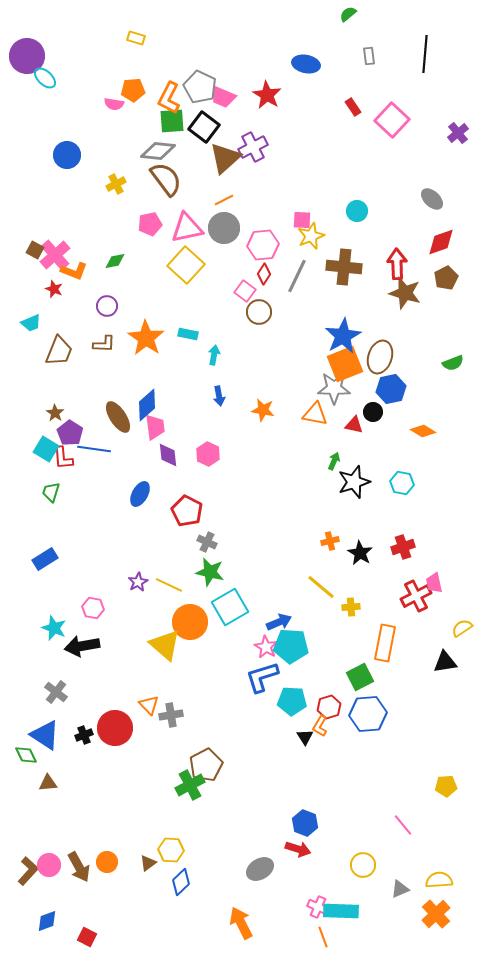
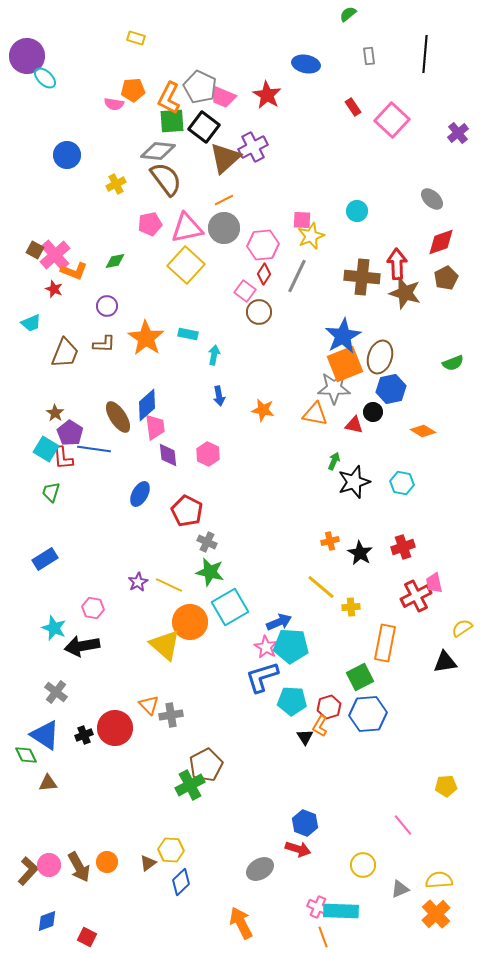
brown cross at (344, 267): moved 18 px right, 10 px down
brown trapezoid at (59, 351): moved 6 px right, 2 px down
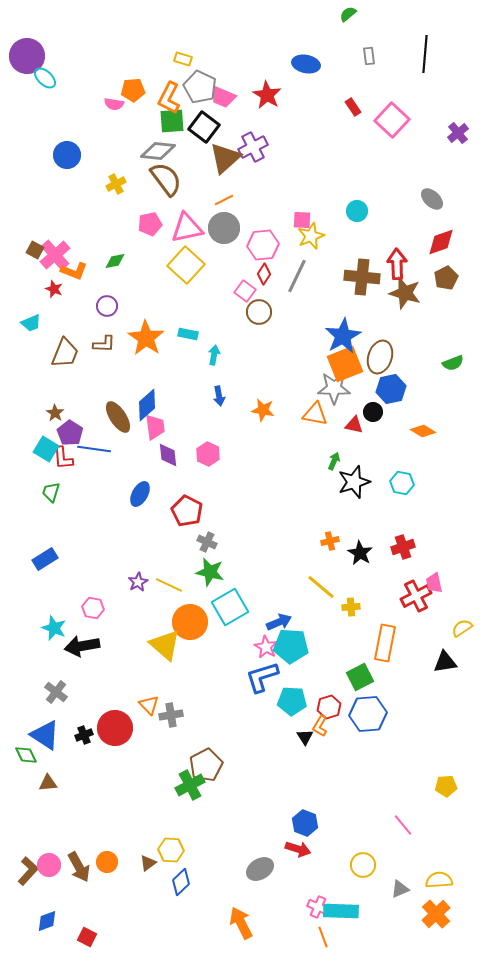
yellow rectangle at (136, 38): moved 47 px right, 21 px down
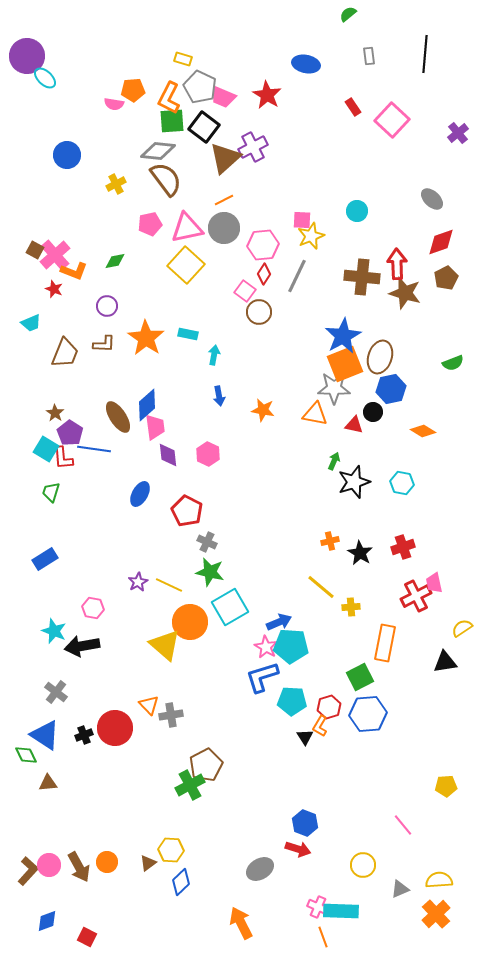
cyan star at (54, 628): moved 3 px down
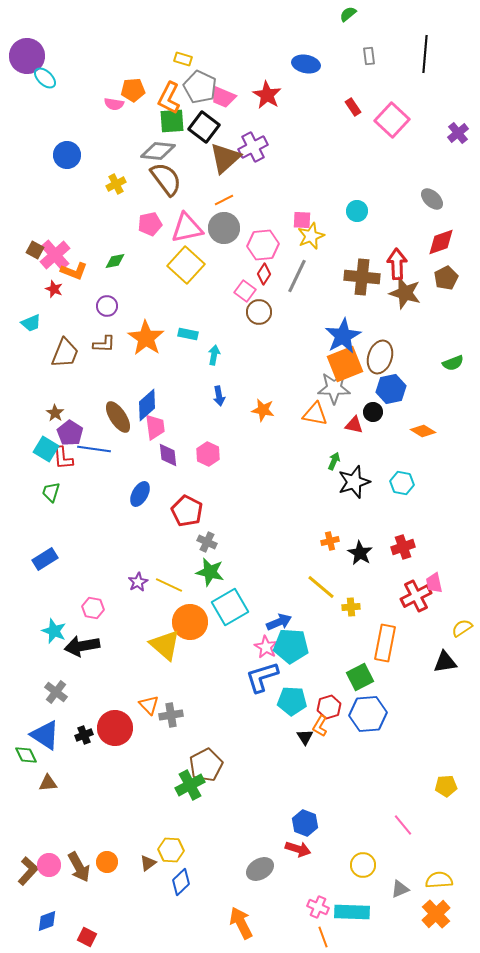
cyan rectangle at (341, 911): moved 11 px right, 1 px down
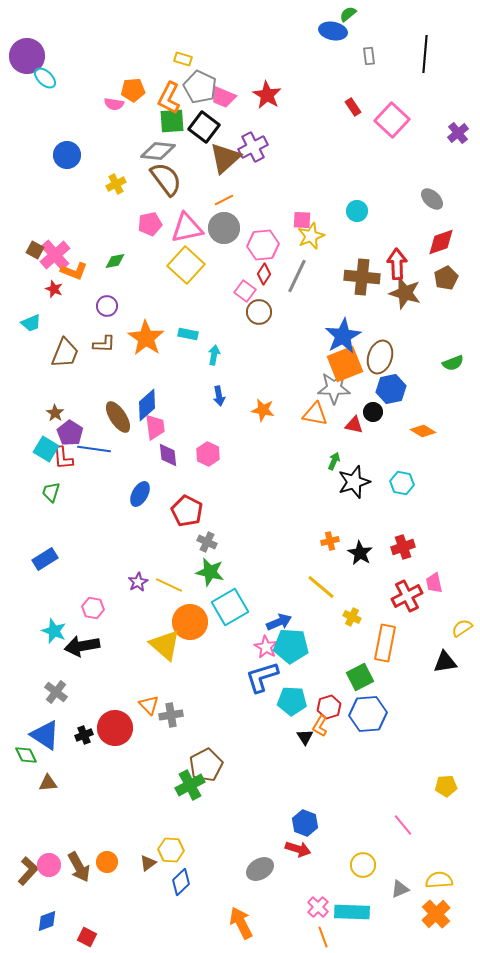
blue ellipse at (306, 64): moved 27 px right, 33 px up
red cross at (416, 596): moved 9 px left
yellow cross at (351, 607): moved 1 px right, 10 px down; rotated 30 degrees clockwise
pink cross at (318, 907): rotated 20 degrees clockwise
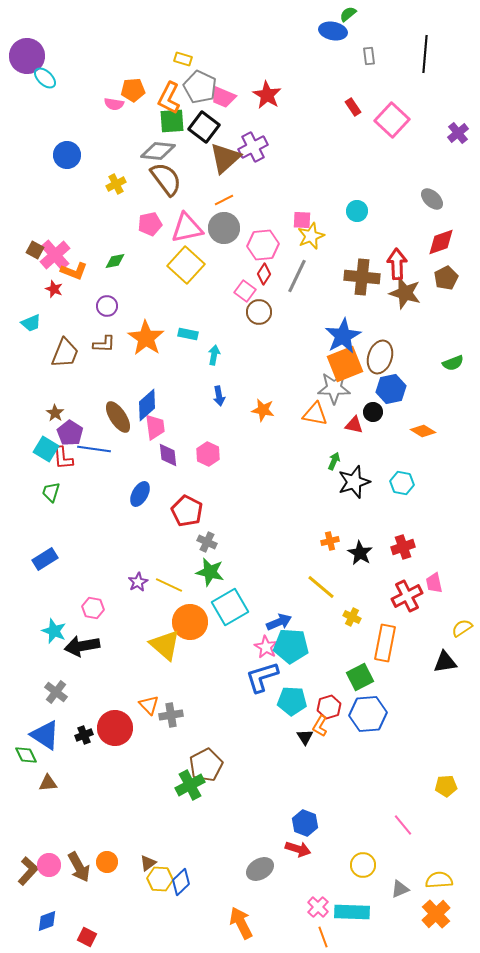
yellow hexagon at (171, 850): moved 11 px left, 29 px down
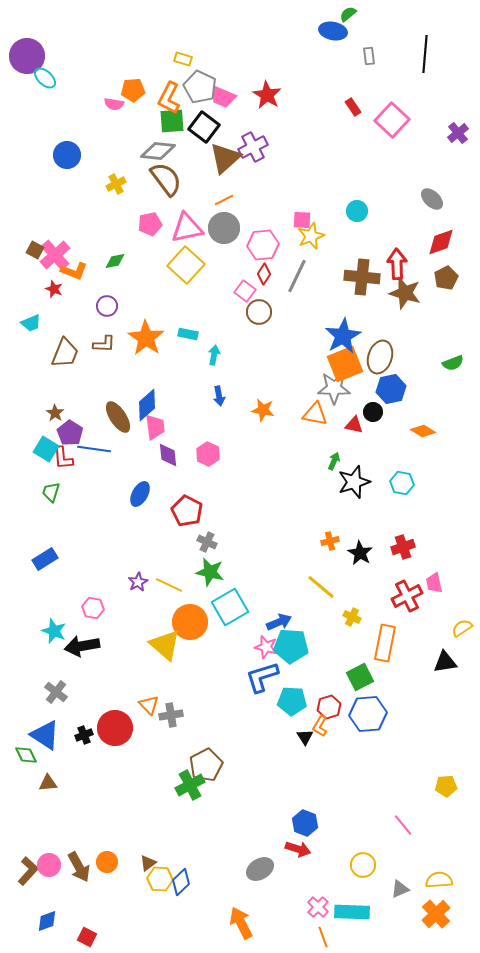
pink star at (266, 647): rotated 15 degrees counterclockwise
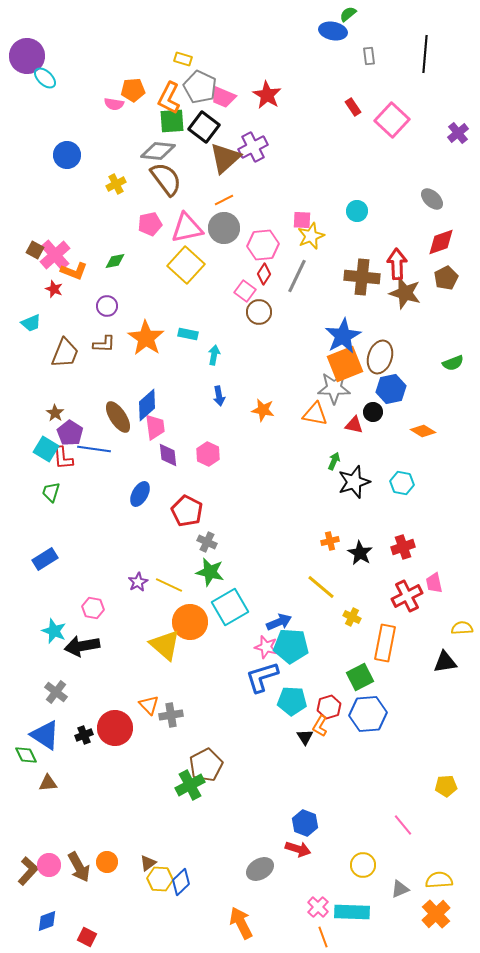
yellow semicircle at (462, 628): rotated 30 degrees clockwise
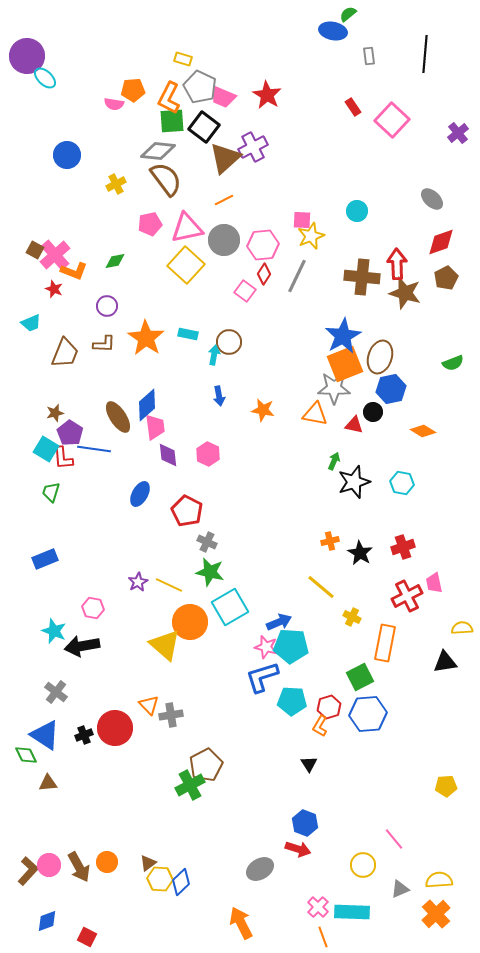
gray circle at (224, 228): moved 12 px down
brown circle at (259, 312): moved 30 px left, 30 px down
brown star at (55, 413): rotated 24 degrees clockwise
blue rectangle at (45, 559): rotated 10 degrees clockwise
black triangle at (305, 737): moved 4 px right, 27 px down
pink line at (403, 825): moved 9 px left, 14 px down
